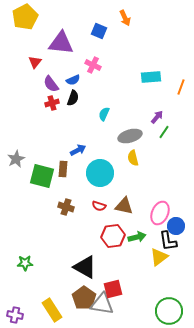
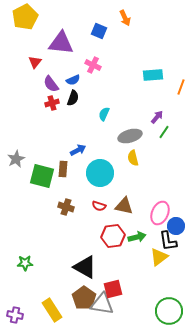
cyan rectangle: moved 2 px right, 2 px up
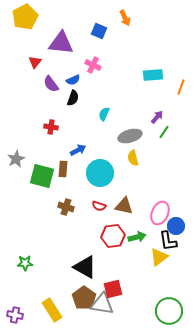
red cross: moved 1 px left, 24 px down; rotated 24 degrees clockwise
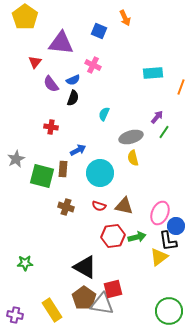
yellow pentagon: rotated 10 degrees counterclockwise
cyan rectangle: moved 2 px up
gray ellipse: moved 1 px right, 1 px down
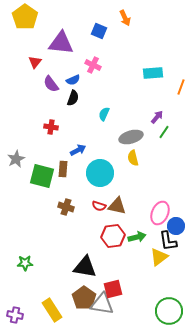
brown triangle: moved 7 px left
black triangle: rotated 20 degrees counterclockwise
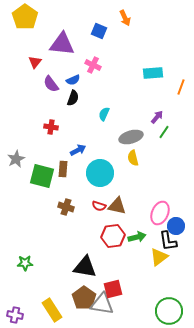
purple triangle: moved 1 px right, 1 px down
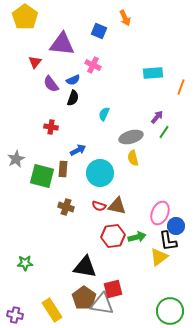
green circle: moved 1 px right
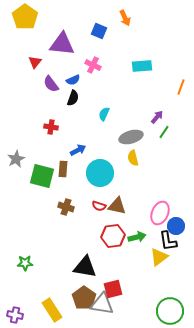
cyan rectangle: moved 11 px left, 7 px up
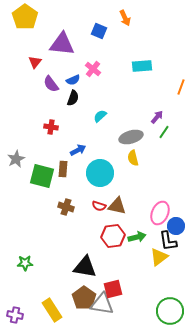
pink cross: moved 4 px down; rotated 14 degrees clockwise
cyan semicircle: moved 4 px left, 2 px down; rotated 24 degrees clockwise
